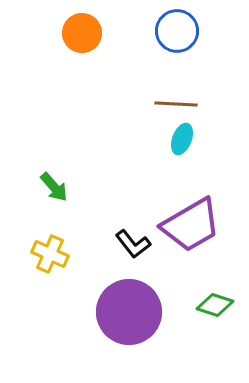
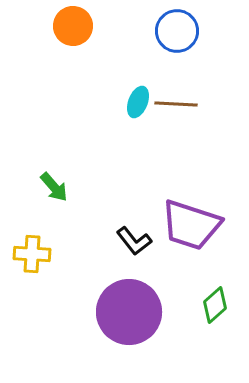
orange circle: moved 9 px left, 7 px up
cyan ellipse: moved 44 px left, 37 px up
purple trapezoid: rotated 48 degrees clockwise
black L-shape: moved 1 px right, 3 px up
yellow cross: moved 18 px left; rotated 21 degrees counterclockwise
green diamond: rotated 60 degrees counterclockwise
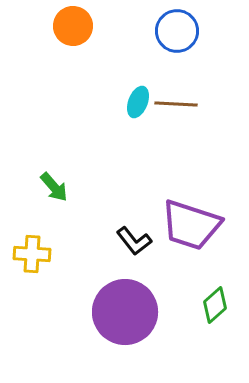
purple circle: moved 4 px left
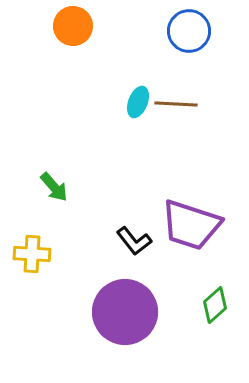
blue circle: moved 12 px right
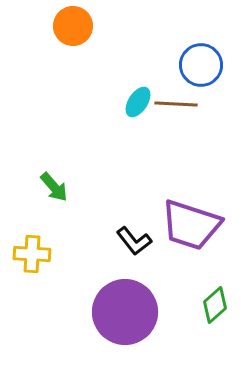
blue circle: moved 12 px right, 34 px down
cyan ellipse: rotated 12 degrees clockwise
